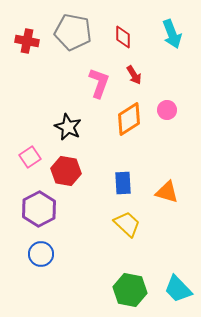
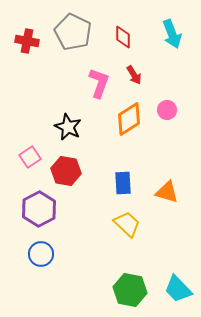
gray pentagon: rotated 15 degrees clockwise
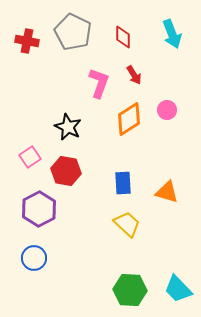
blue circle: moved 7 px left, 4 px down
green hexagon: rotated 8 degrees counterclockwise
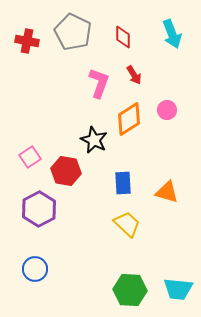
black star: moved 26 px right, 13 px down
blue circle: moved 1 px right, 11 px down
cyan trapezoid: rotated 40 degrees counterclockwise
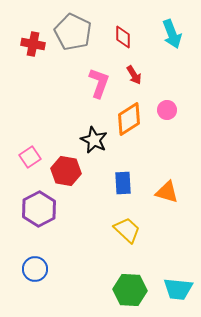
red cross: moved 6 px right, 3 px down
yellow trapezoid: moved 6 px down
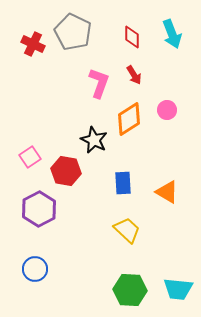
red diamond: moved 9 px right
red cross: rotated 15 degrees clockwise
orange triangle: rotated 15 degrees clockwise
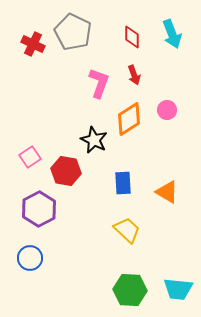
red arrow: rotated 12 degrees clockwise
blue circle: moved 5 px left, 11 px up
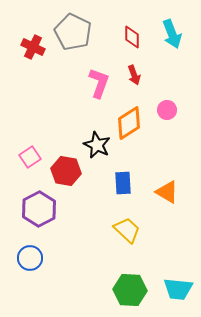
red cross: moved 3 px down
orange diamond: moved 4 px down
black star: moved 3 px right, 5 px down
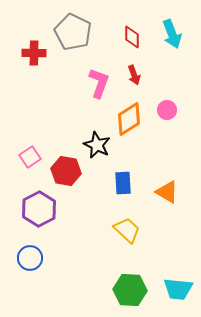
red cross: moved 1 px right, 6 px down; rotated 25 degrees counterclockwise
orange diamond: moved 4 px up
